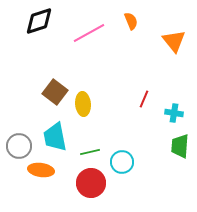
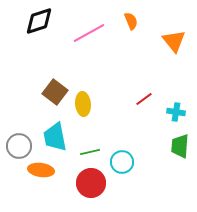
red line: rotated 30 degrees clockwise
cyan cross: moved 2 px right, 1 px up
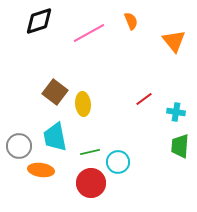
cyan circle: moved 4 px left
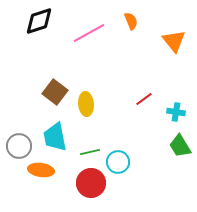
yellow ellipse: moved 3 px right
green trapezoid: rotated 35 degrees counterclockwise
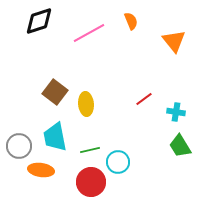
green line: moved 2 px up
red circle: moved 1 px up
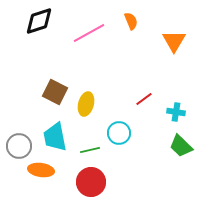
orange triangle: rotated 10 degrees clockwise
brown square: rotated 10 degrees counterclockwise
yellow ellipse: rotated 20 degrees clockwise
green trapezoid: moved 1 px right; rotated 15 degrees counterclockwise
cyan circle: moved 1 px right, 29 px up
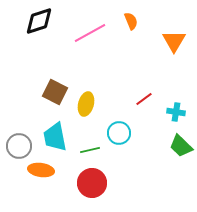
pink line: moved 1 px right
red circle: moved 1 px right, 1 px down
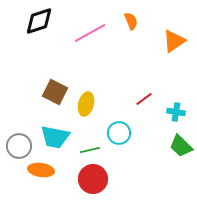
orange triangle: rotated 25 degrees clockwise
cyan trapezoid: rotated 68 degrees counterclockwise
red circle: moved 1 px right, 4 px up
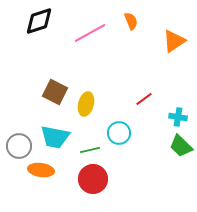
cyan cross: moved 2 px right, 5 px down
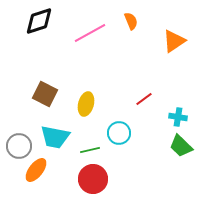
brown square: moved 10 px left, 2 px down
orange ellipse: moved 5 px left; rotated 60 degrees counterclockwise
